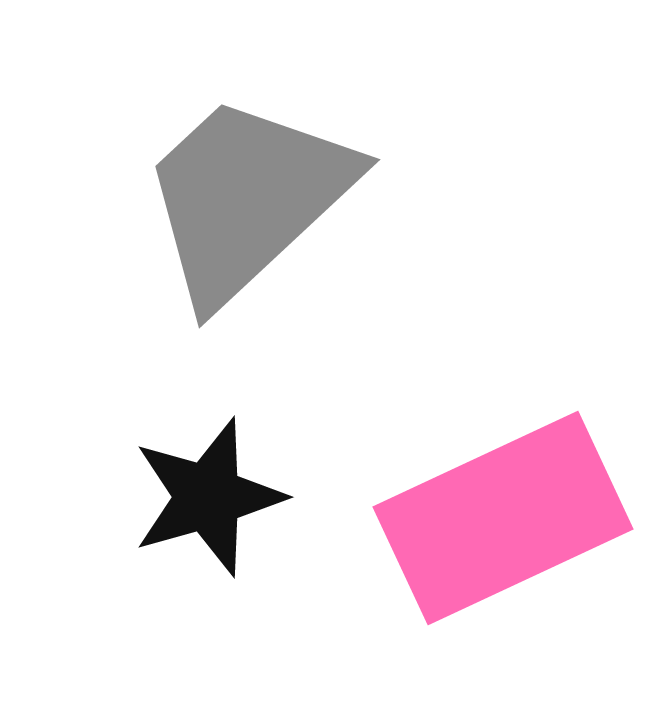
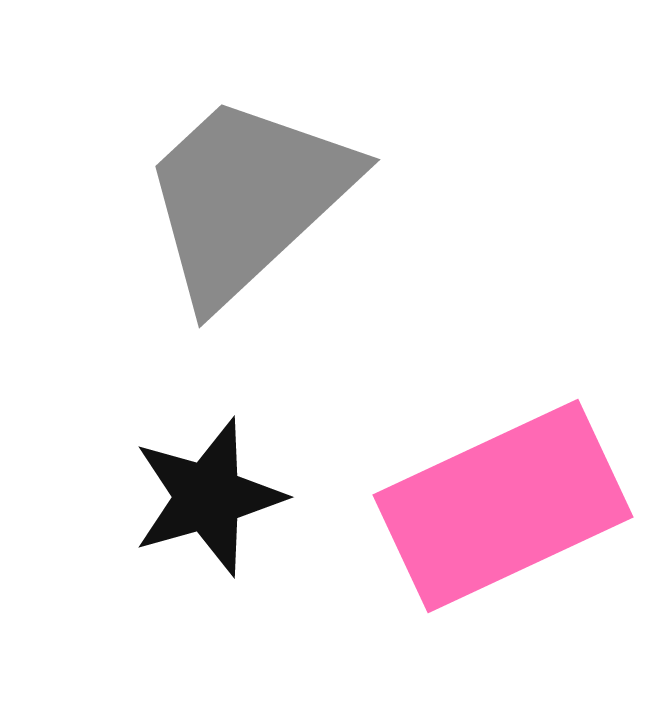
pink rectangle: moved 12 px up
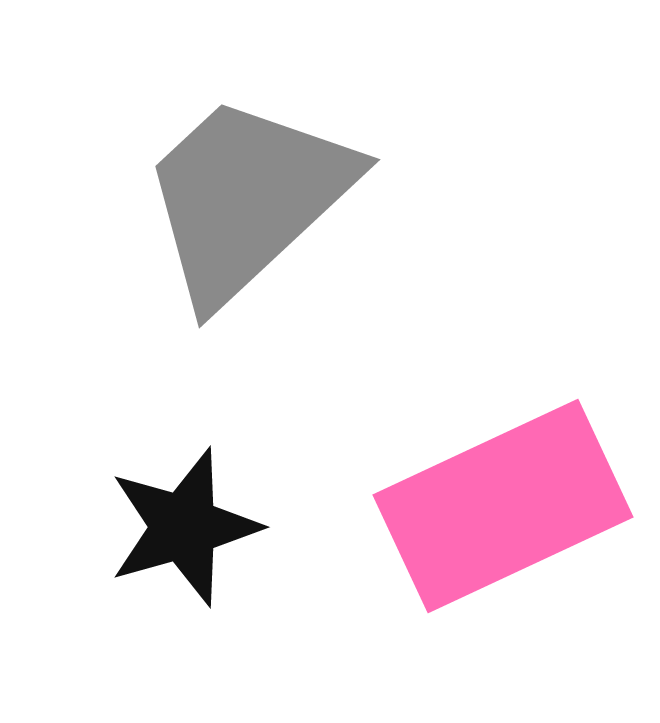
black star: moved 24 px left, 30 px down
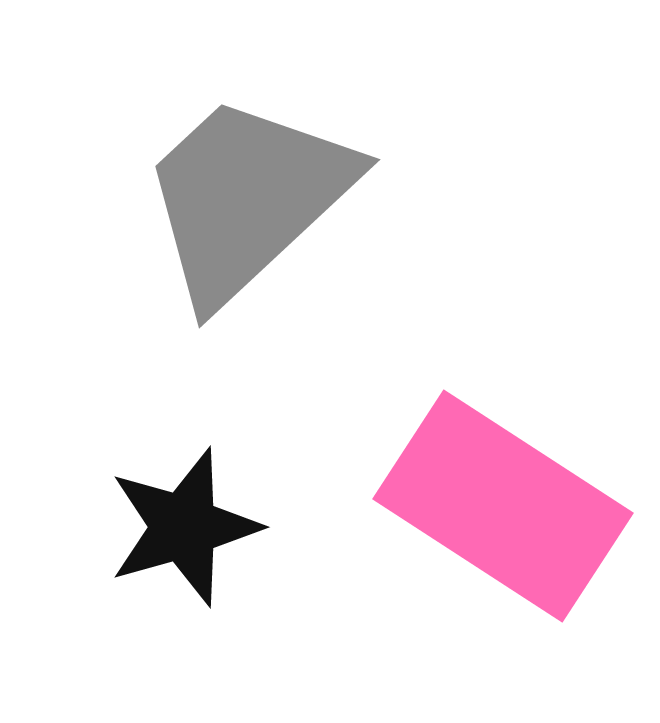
pink rectangle: rotated 58 degrees clockwise
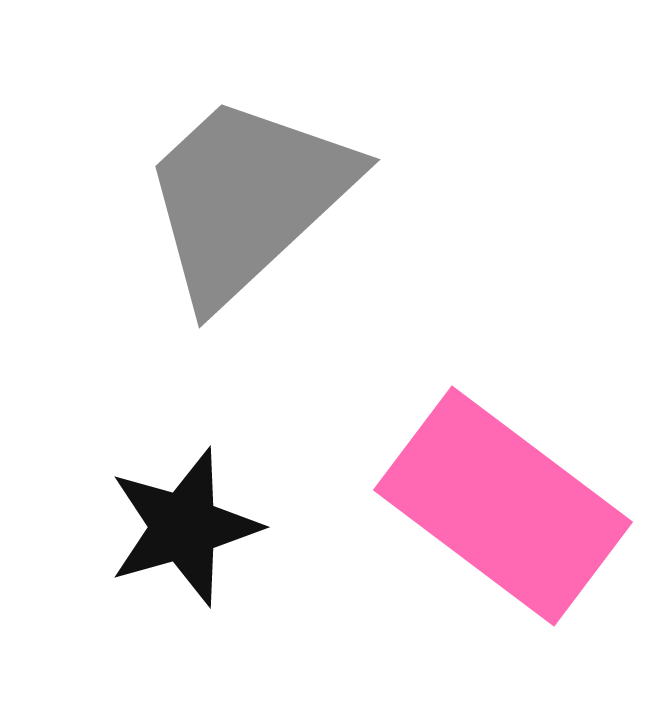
pink rectangle: rotated 4 degrees clockwise
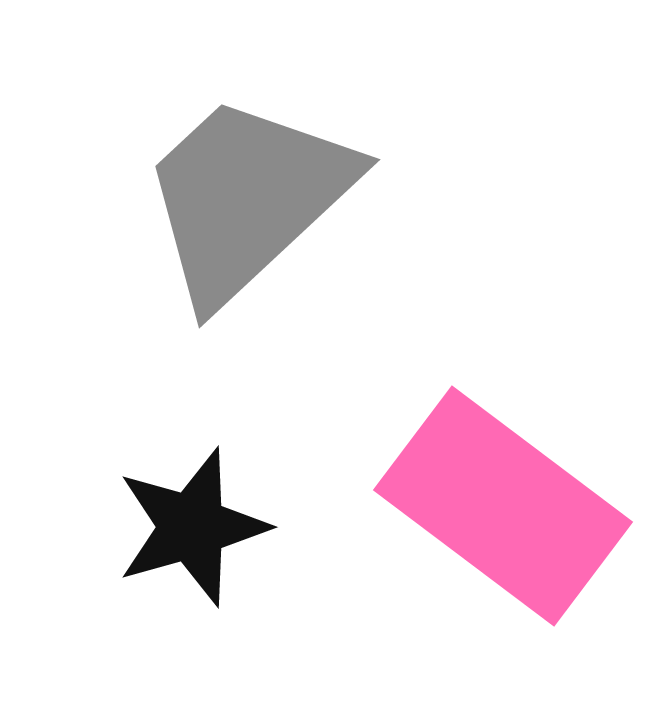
black star: moved 8 px right
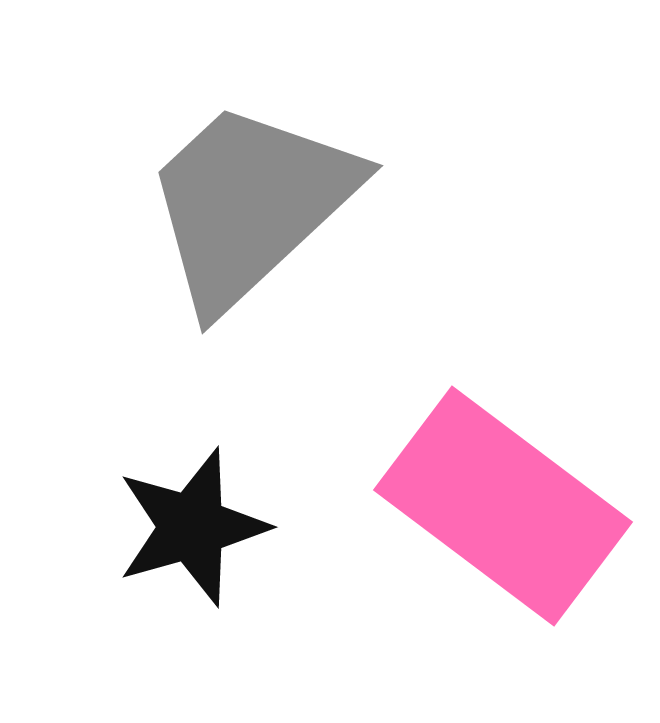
gray trapezoid: moved 3 px right, 6 px down
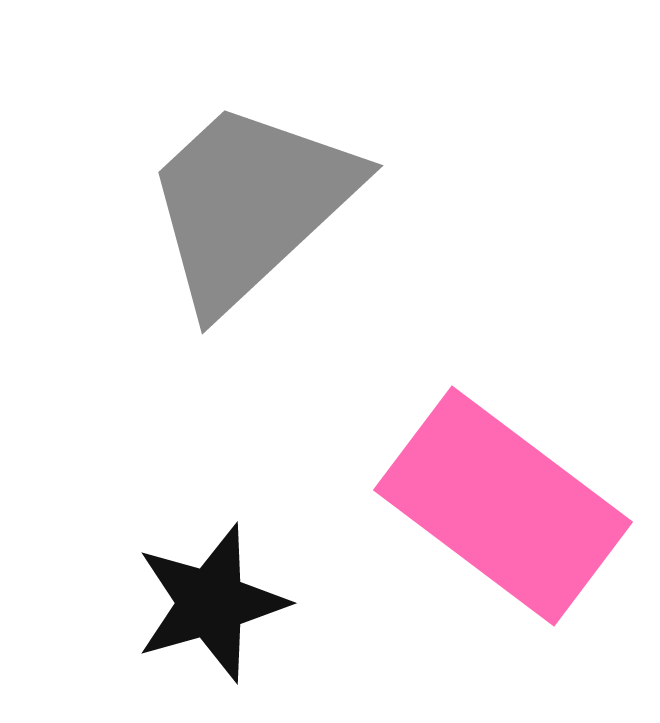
black star: moved 19 px right, 76 px down
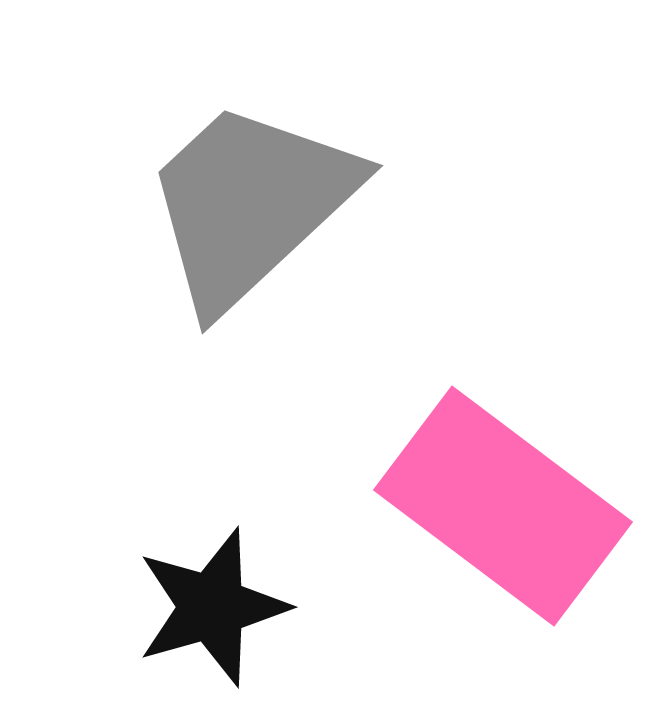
black star: moved 1 px right, 4 px down
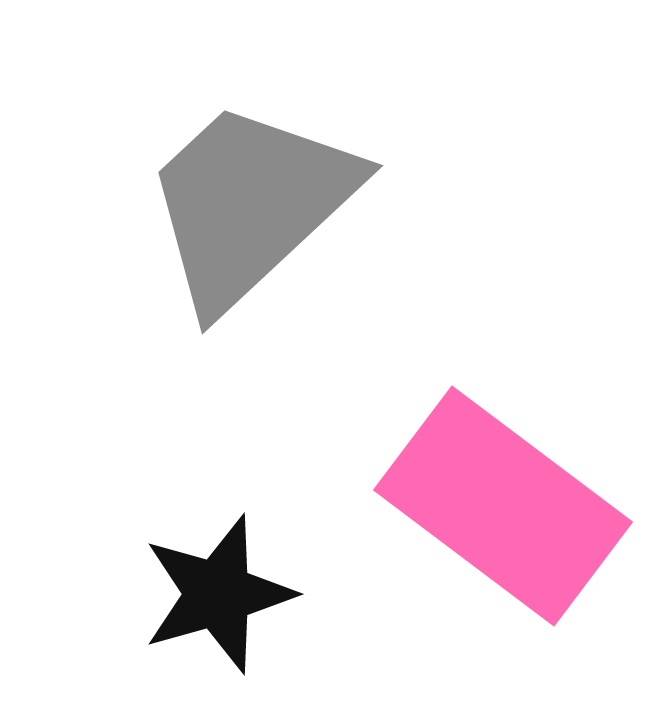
black star: moved 6 px right, 13 px up
